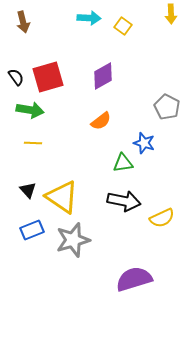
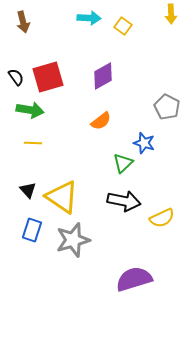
green triangle: rotated 35 degrees counterclockwise
blue rectangle: rotated 50 degrees counterclockwise
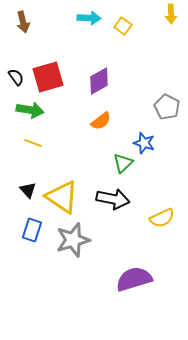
purple diamond: moved 4 px left, 5 px down
yellow line: rotated 18 degrees clockwise
black arrow: moved 11 px left, 2 px up
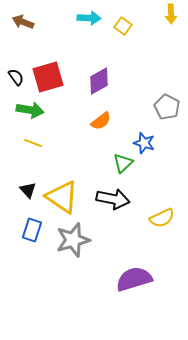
brown arrow: rotated 125 degrees clockwise
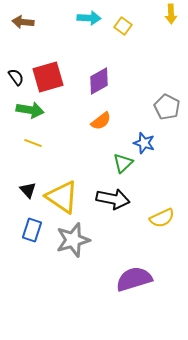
brown arrow: rotated 15 degrees counterclockwise
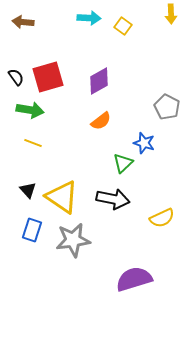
gray star: rotated 8 degrees clockwise
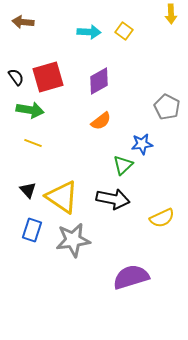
cyan arrow: moved 14 px down
yellow square: moved 1 px right, 5 px down
blue star: moved 2 px left, 1 px down; rotated 25 degrees counterclockwise
green triangle: moved 2 px down
purple semicircle: moved 3 px left, 2 px up
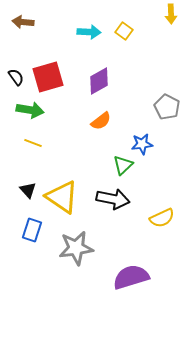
gray star: moved 3 px right, 8 px down
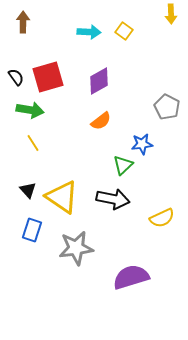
brown arrow: rotated 85 degrees clockwise
yellow line: rotated 36 degrees clockwise
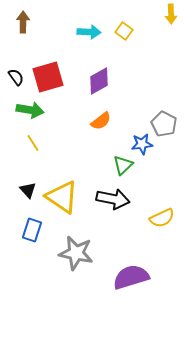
gray pentagon: moved 3 px left, 17 px down
gray star: moved 5 px down; rotated 20 degrees clockwise
